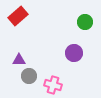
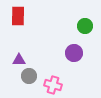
red rectangle: rotated 48 degrees counterclockwise
green circle: moved 4 px down
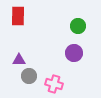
green circle: moved 7 px left
pink cross: moved 1 px right, 1 px up
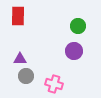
purple circle: moved 2 px up
purple triangle: moved 1 px right, 1 px up
gray circle: moved 3 px left
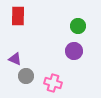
purple triangle: moved 5 px left; rotated 24 degrees clockwise
pink cross: moved 1 px left, 1 px up
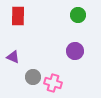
green circle: moved 11 px up
purple circle: moved 1 px right
purple triangle: moved 2 px left, 2 px up
gray circle: moved 7 px right, 1 px down
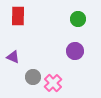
green circle: moved 4 px down
pink cross: rotated 30 degrees clockwise
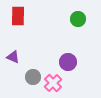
purple circle: moved 7 px left, 11 px down
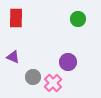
red rectangle: moved 2 px left, 2 px down
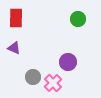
purple triangle: moved 1 px right, 9 px up
